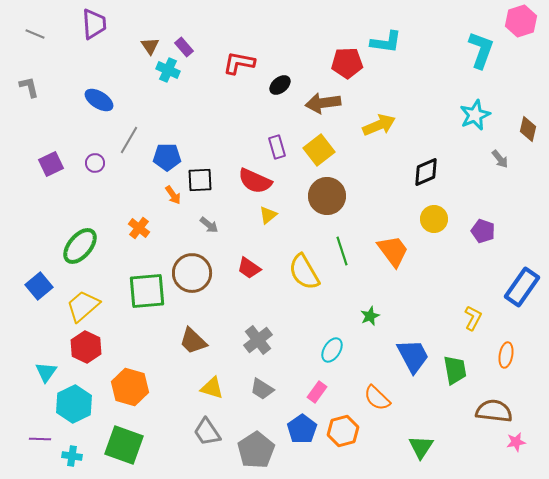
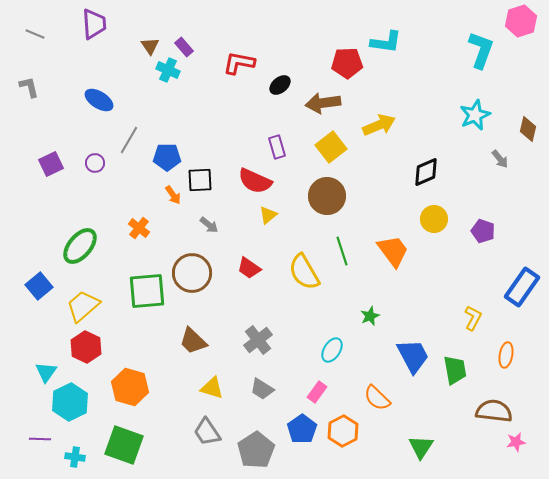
yellow square at (319, 150): moved 12 px right, 3 px up
cyan hexagon at (74, 404): moved 4 px left, 2 px up
orange hexagon at (343, 431): rotated 12 degrees counterclockwise
cyan cross at (72, 456): moved 3 px right, 1 px down
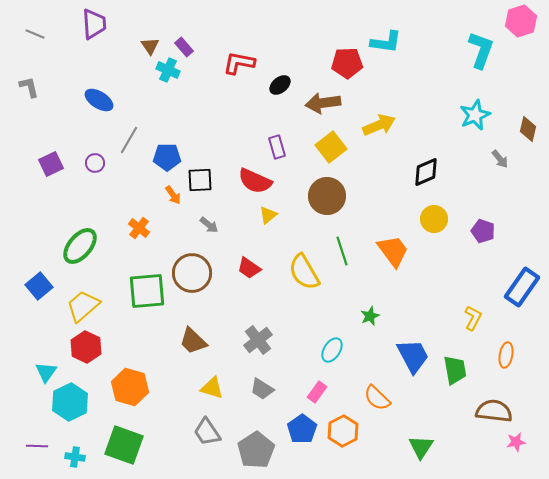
purple line at (40, 439): moved 3 px left, 7 px down
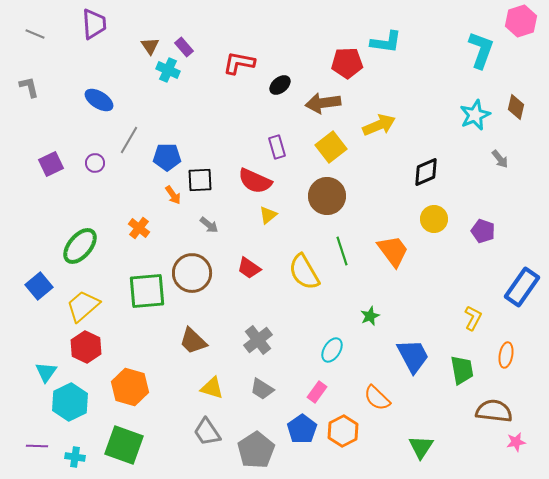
brown diamond at (528, 129): moved 12 px left, 22 px up
green trapezoid at (455, 370): moved 7 px right
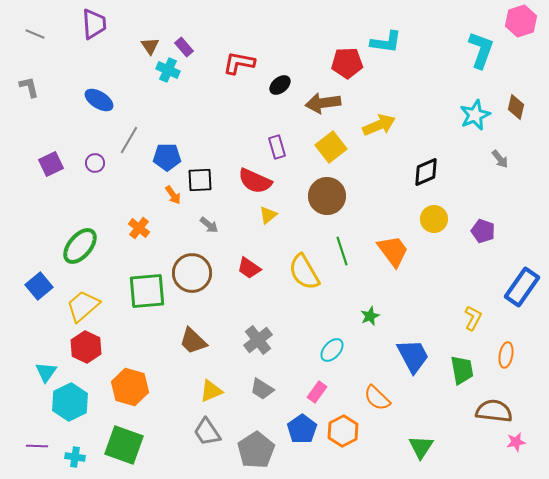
cyan ellipse at (332, 350): rotated 10 degrees clockwise
yellow triangle at (212, 388): moved 1 px left, 3 px down; rotated 40 degrees counterclockwise
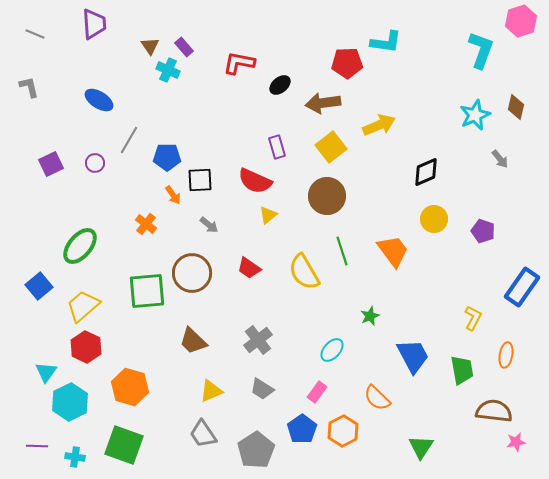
orange cross at (139, 228): moved 7 px right, 4 px up
gray trapezoid at (207, 432): moved 4 px left, 2 px down
